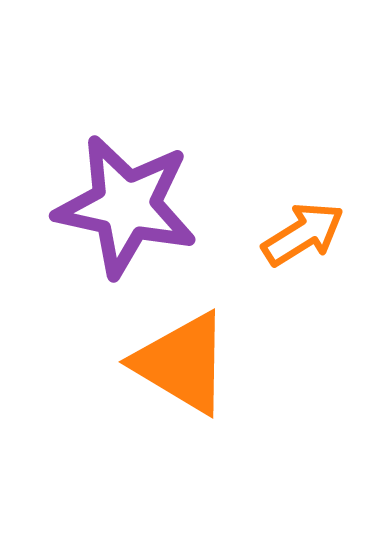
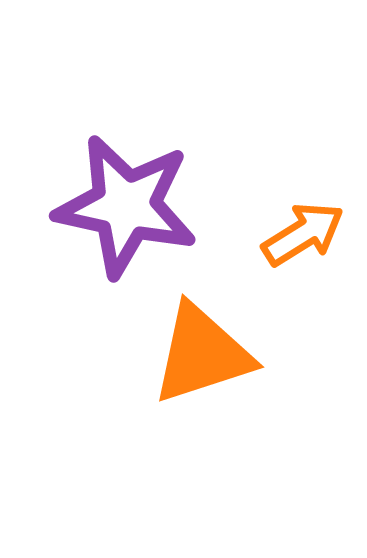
orange triangle: moved 20 px right, 9 px up; rotated 49 degrees counterclockwise
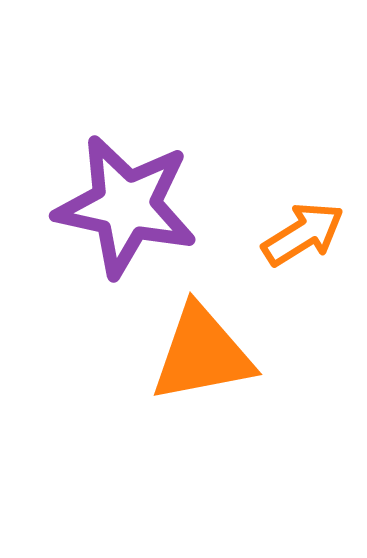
orange triangle: rotated 7 degrees clockwise
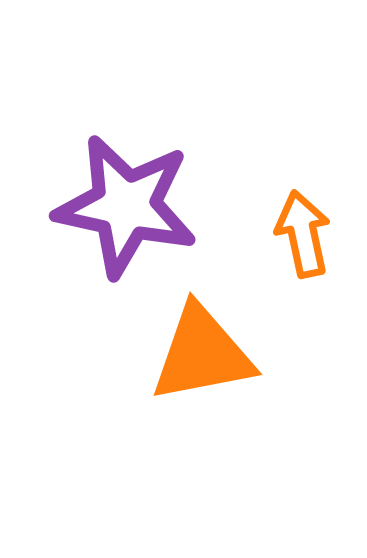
orange arrow: rotated 70 degrees counterclockwise
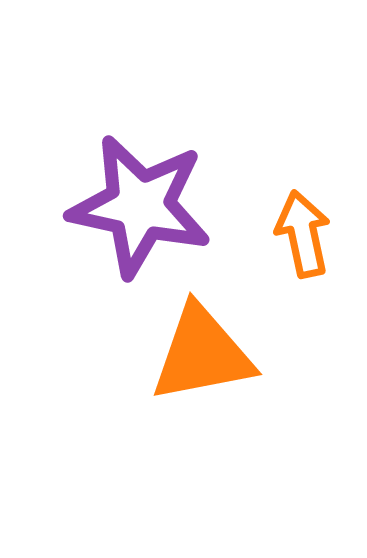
purple star: moved 14 px right
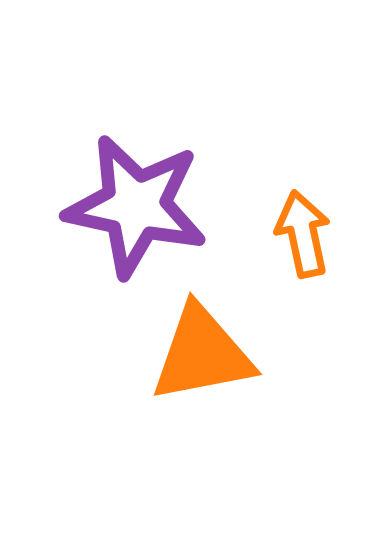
purple star: moved 4 px left
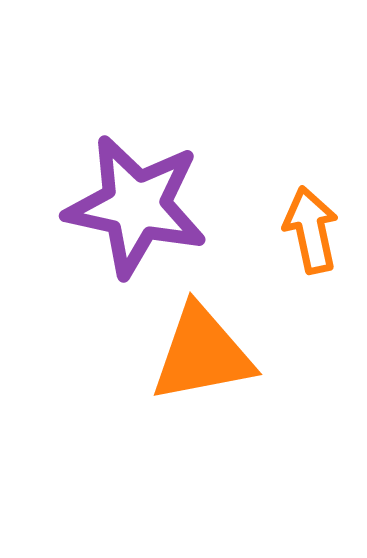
orange arrow: moved 8 px right, 4 px up
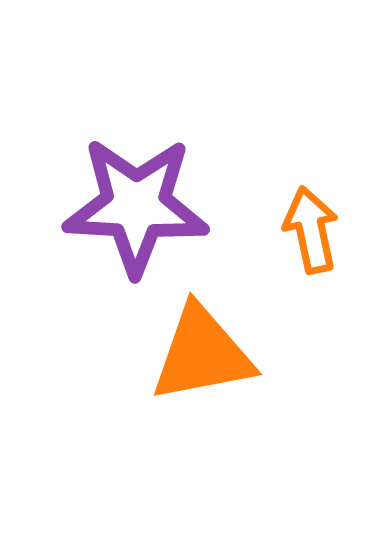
purple star: rotated 9 degrees counterclockwise
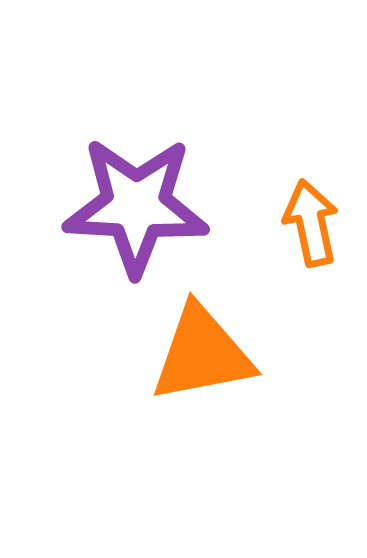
orange arrow: moved 7 px up
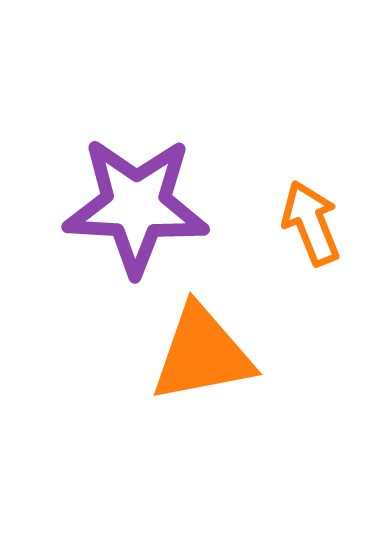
orange arrow: rotated 10 degrees counterclockwise
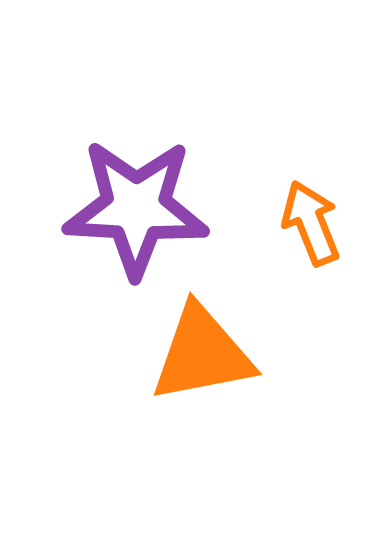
purple star: moved 2 px down
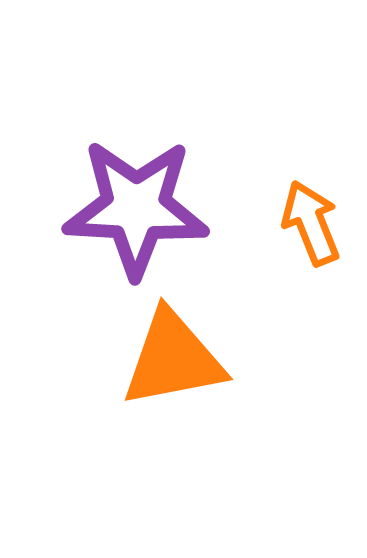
orange triangle: moved 29 px left, 5 px down
